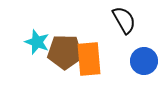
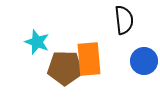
black semicircle: rotated 24 degrees clockwise
brown pentagon: moved 16 px down
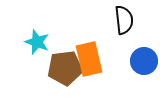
orange rectangle: rotated 8 degrees counterclockwise
brown pentagon: rotated 8 degrees counterclockwise
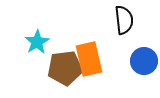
cyan star: rotated 20 degrees clockwise
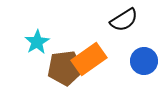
black semicircle: rotated 64 degrees clockwise
orange rectangle: rotated 68 degrees clockwise
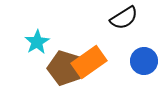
black semicircle: moved 2 px up
orange rectangle: moved 3 px down
brown pentagon: rotated 24 degrees clockwise
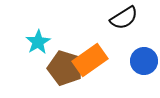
cyan star: moved 1 px right
orange rectangle: moved 1 px right, 2 px up
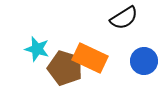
cyan star: moved 1 px left, 7 px down; rotated 25 degrees counterclockwise
orange rectangle: moved 2 px up; rotated 60 degrees clockwise
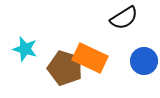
cyan star: moved 12 px left
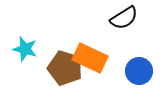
blue circle: moved 5 px left, 10 px down
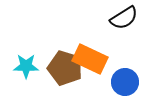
cyan star: moved 1 px right, 17 px down; rotated 15 degrees counterclockwise
orange rectangle: moved 1 px down
blue circle: moved 14 px left, 11 px down
